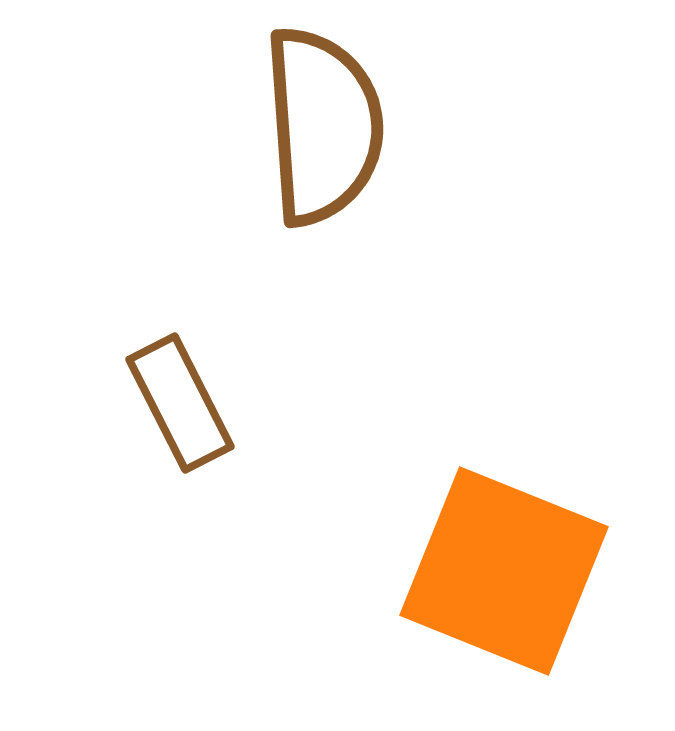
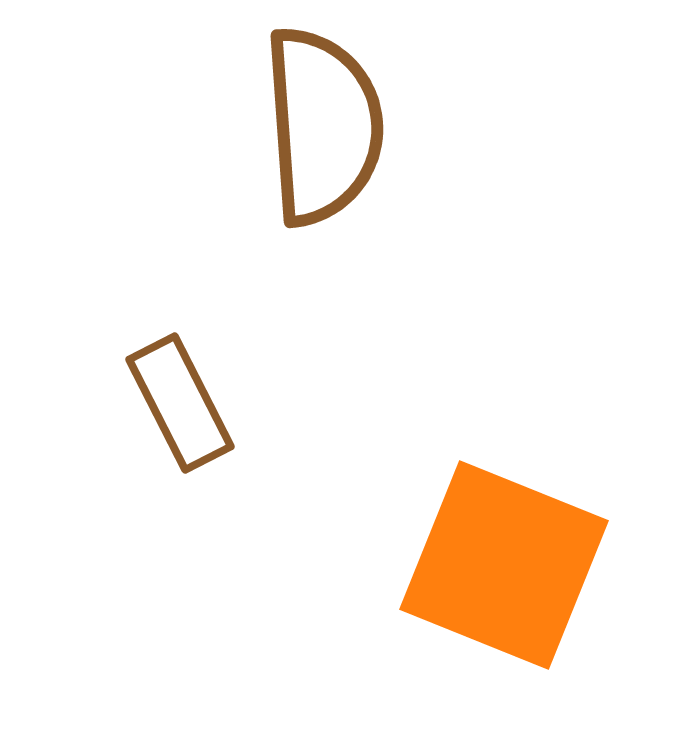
orange square: moved 6 px up
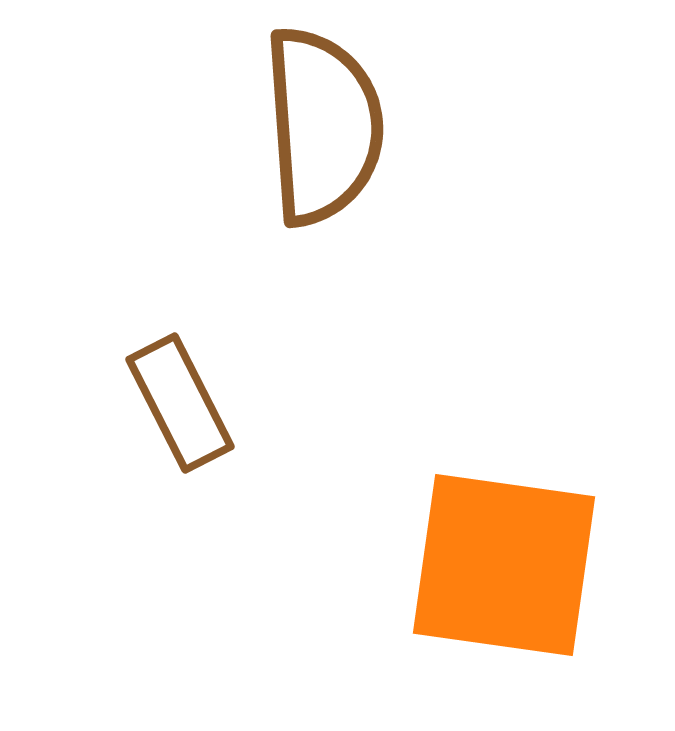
orange square: rotated 14 degrees counterclockwise
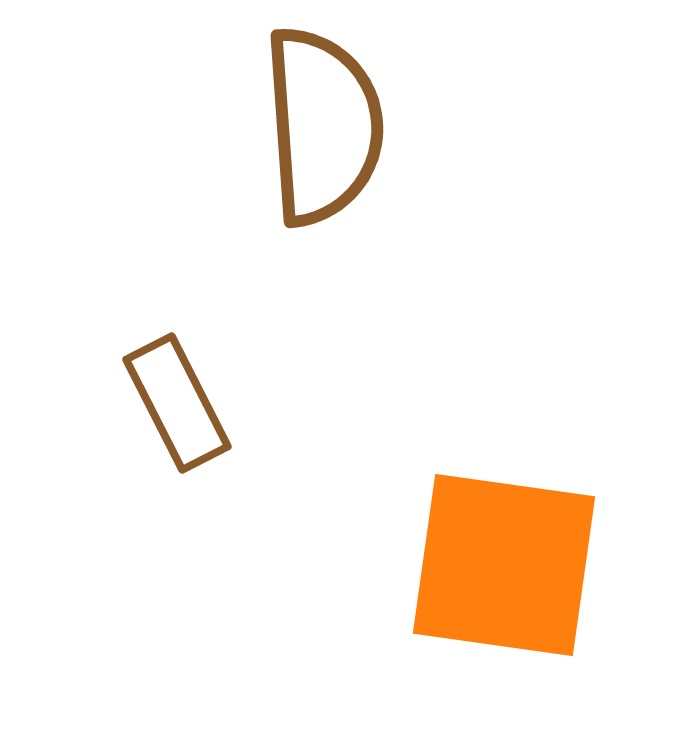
brown rectangle: moved 3 px left
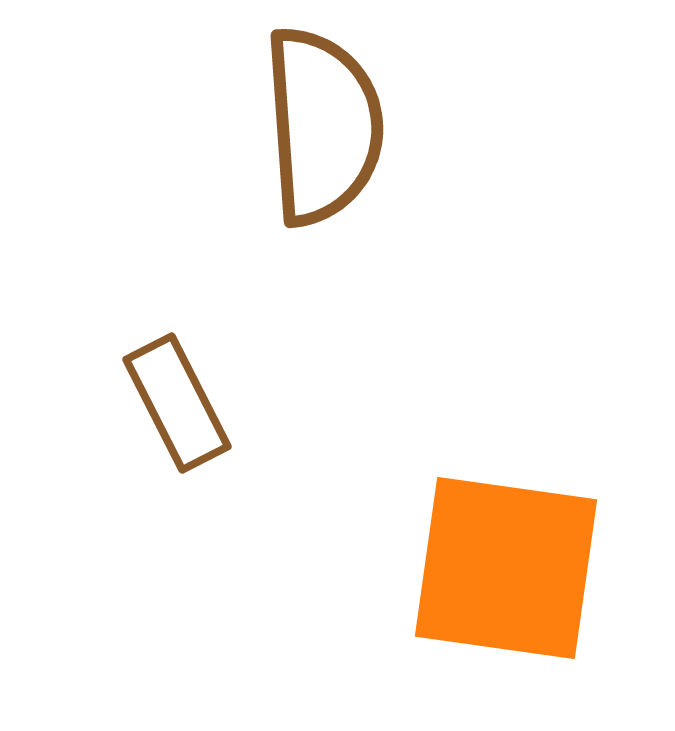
orange square: moved 2 px right, 3 px down
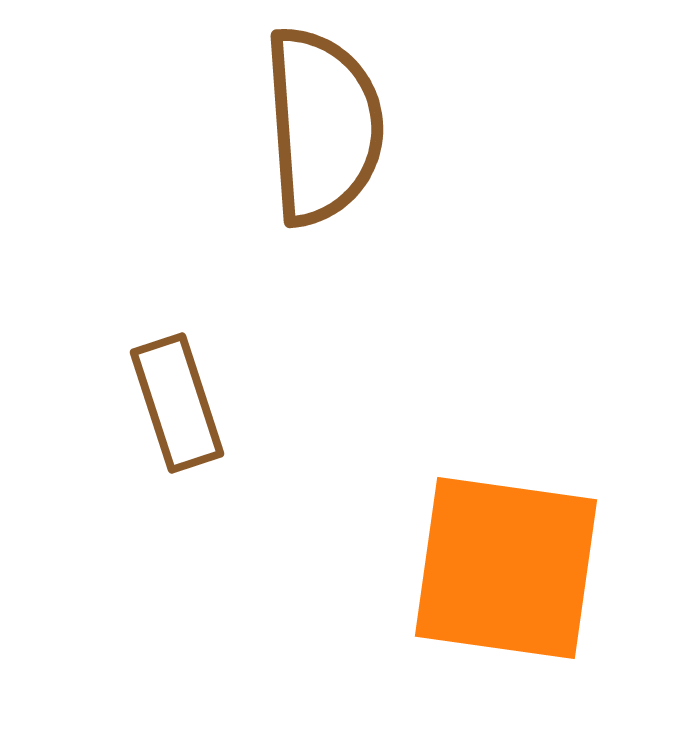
brown rectangle: rotated 9 degrees clockwise
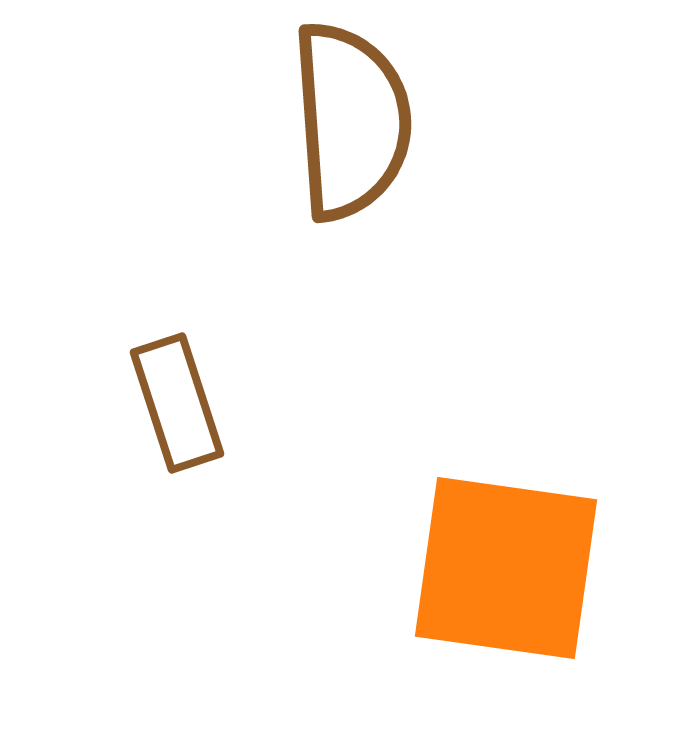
brown semicircle: moved 28 px right, 5 px up
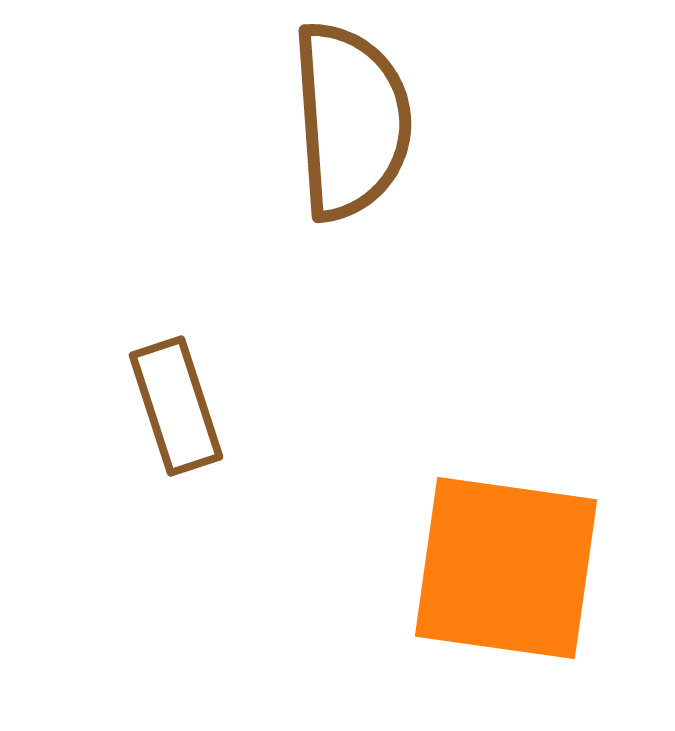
brown rectangle: moved 1 px left, 3 px down
